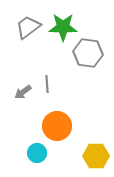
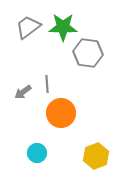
orange circle: moved 4 px right, 13 px up
yellow hexagon: rotated 20 degrees counterclockwise
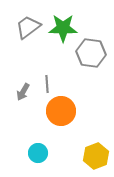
green star: moved 1 px down
gray hexagon: moved 3 px right
gray arrow: rotated 24 degrees counterclockwise
orange circle: moved 2 px up
cyan circle: moved 1 px right
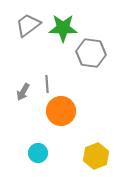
gray trapezoid: moved 2 px up
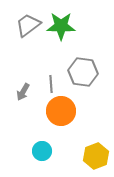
green star: moved 2 px left, 2 px up
gray hexagon: moved 8 px left, 19 px down
gray line: moved 4 px right
cyan circle: moved 4 px right, 2 px up
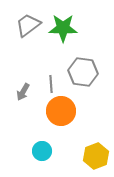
green star: moved 2 px right, 2 px down
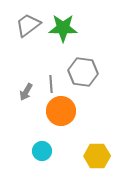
gray arrow: moved 3 px right
yellow hexagon: moved 1 px right; rotated 20 degrees clockwise
